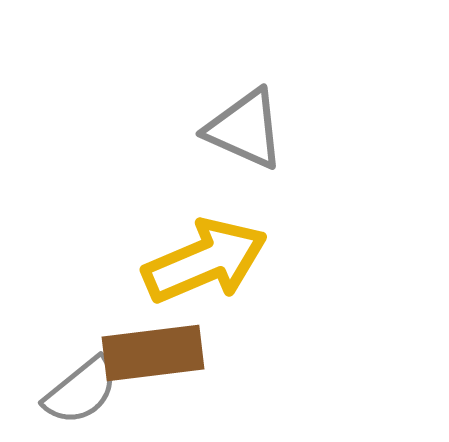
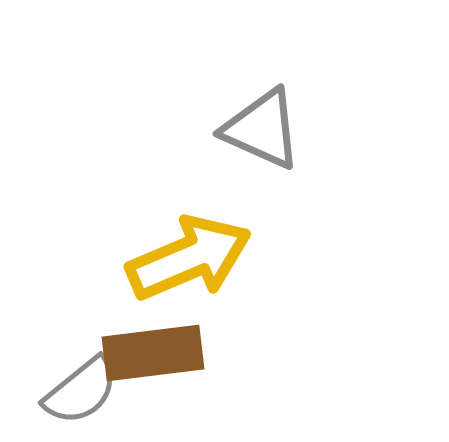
gray triangle: moved 17 px right
yellow arrow: moved 16 px left, 3 px up
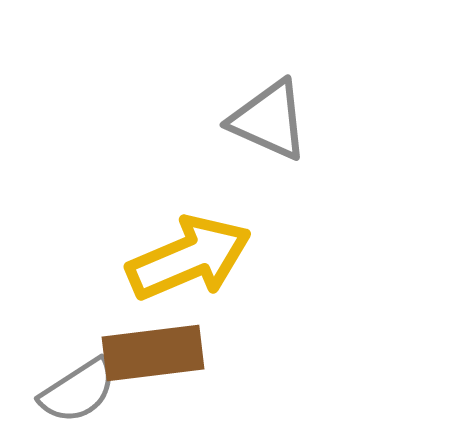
gray triangle: moved 7 px right, 9 px up
gray semicircle: moved 3 px left; rotated 6 degrees clockwise
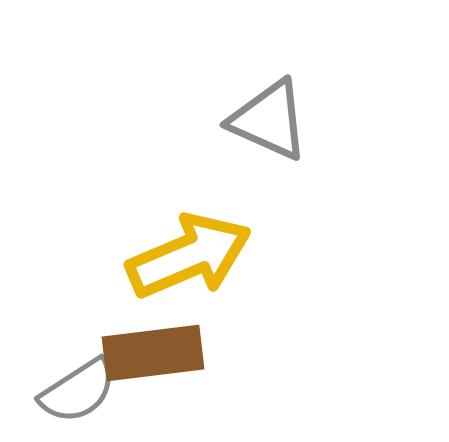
yellow arrow: moved 2 px up
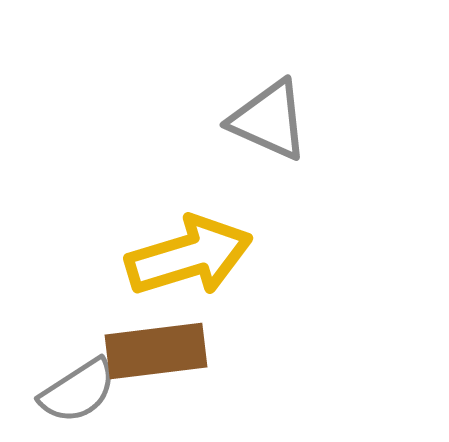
yellow arrow: rotated 6 degrees clockwise
brown rectangle: moved 3 px right, 2 px up
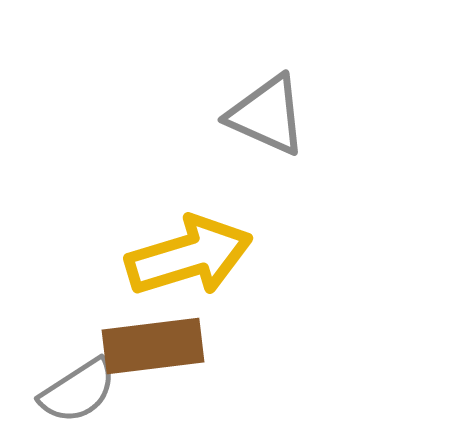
gray triangle: moved 2 px left, 5 px up
brown rectangle: moved 3 px left, 5 px up
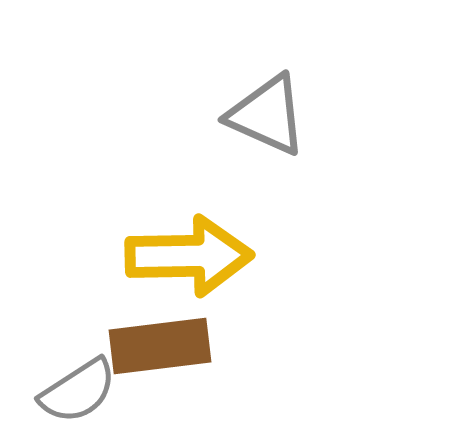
yellow arrow: rotated 16 degrees clockwise
brown rectangle: moved 7 px right
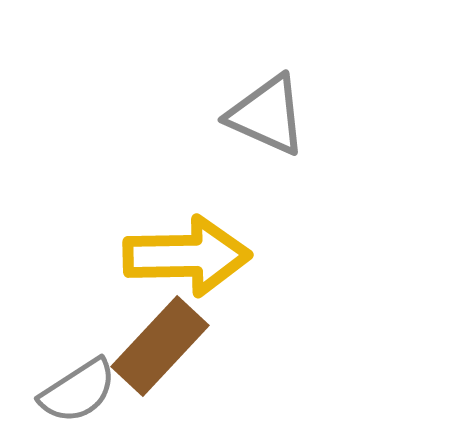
yellow arrow: moved 2 px left
brown rectangle: rotated 40 degrees counterclockwise
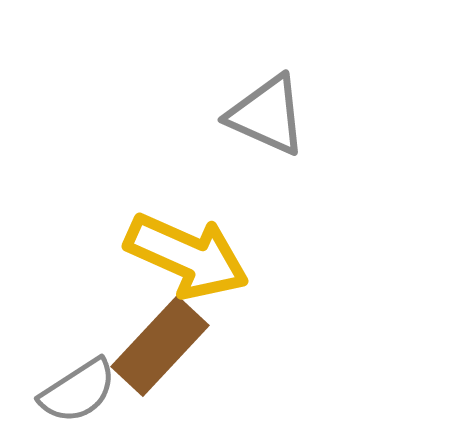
yellow arrow: rotated 25 degrees clockwise
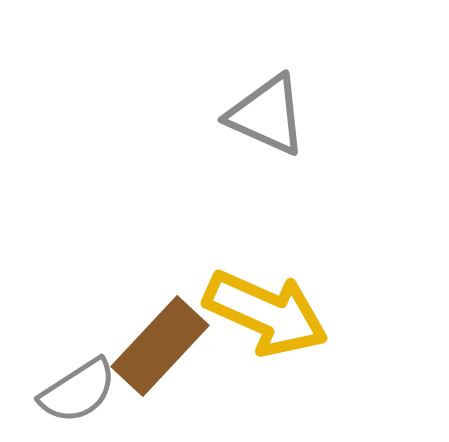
yellow arrow: moved 79 px right, 57 px down
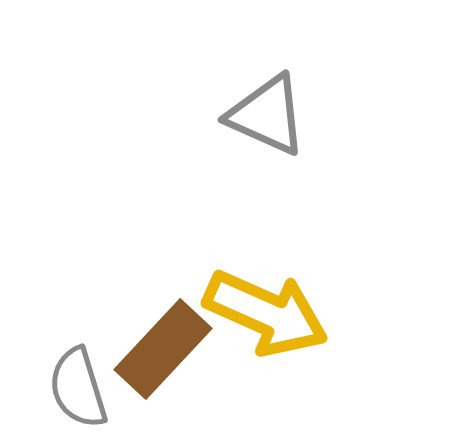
brown rectangle: moved 3 px right, 3 px down
gray semicircle: moved 3 px up; rotated 106 degrees clockwise
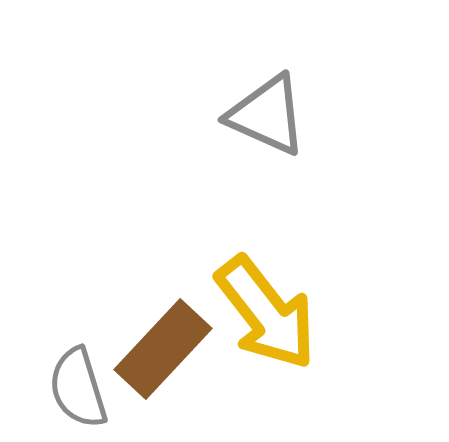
yellow arrow: rotated 28 degrees clockwise
